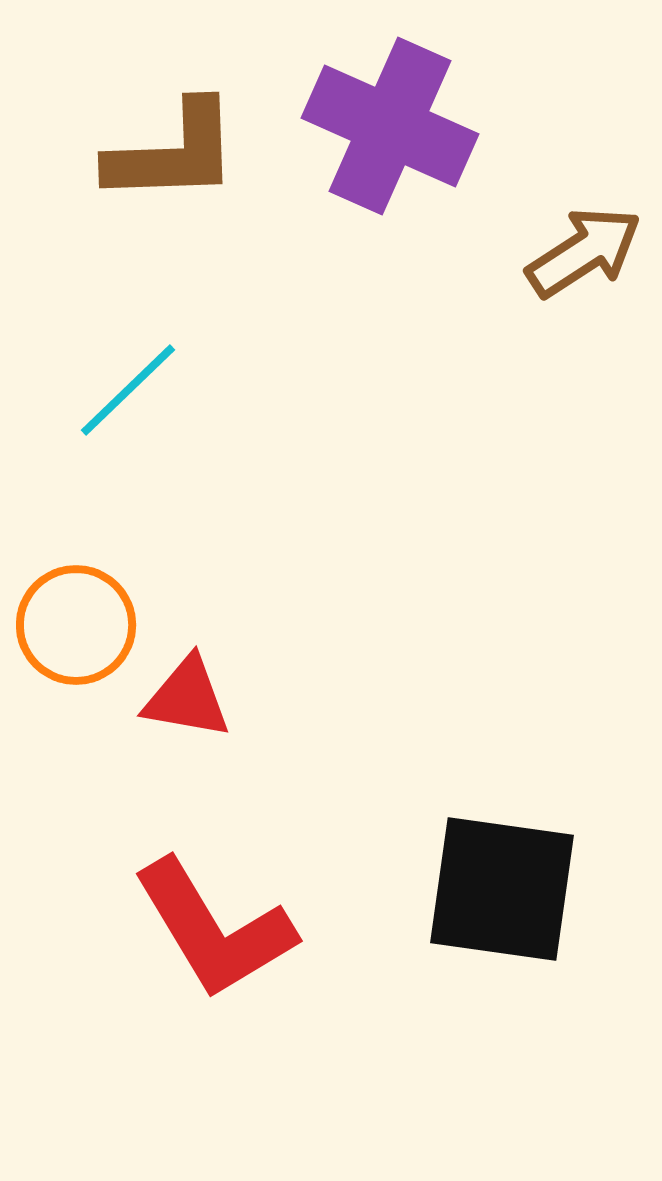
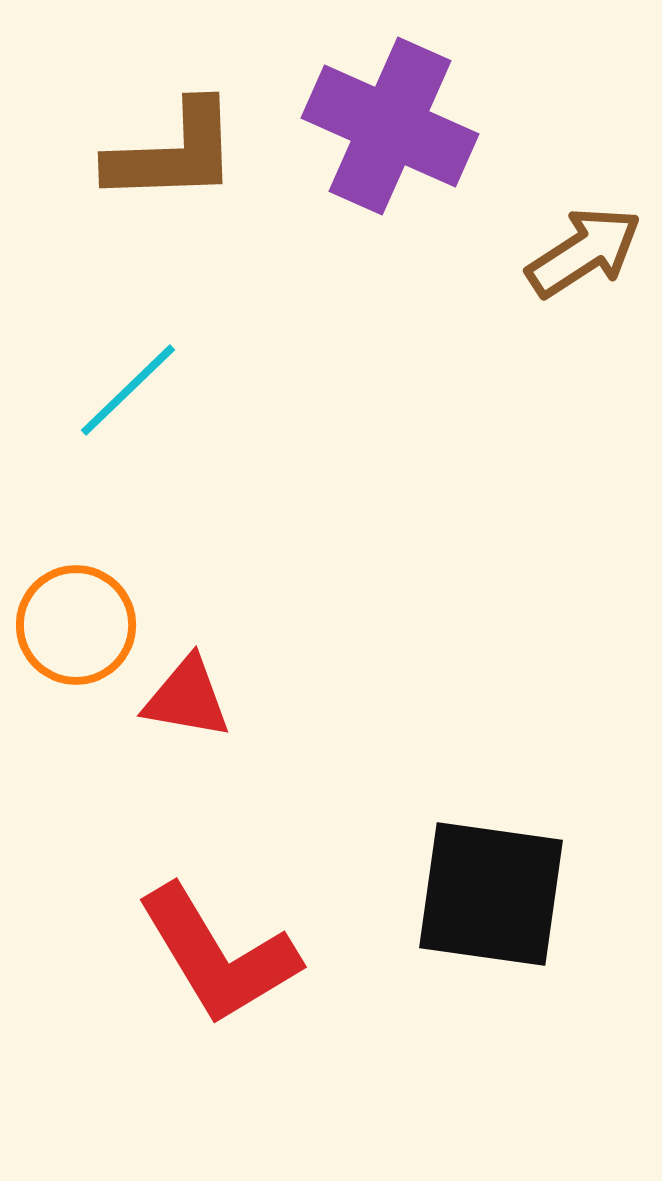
black square: moved 11 px left, 5 px down
red L-shape: moved 4 px right, 26 px down
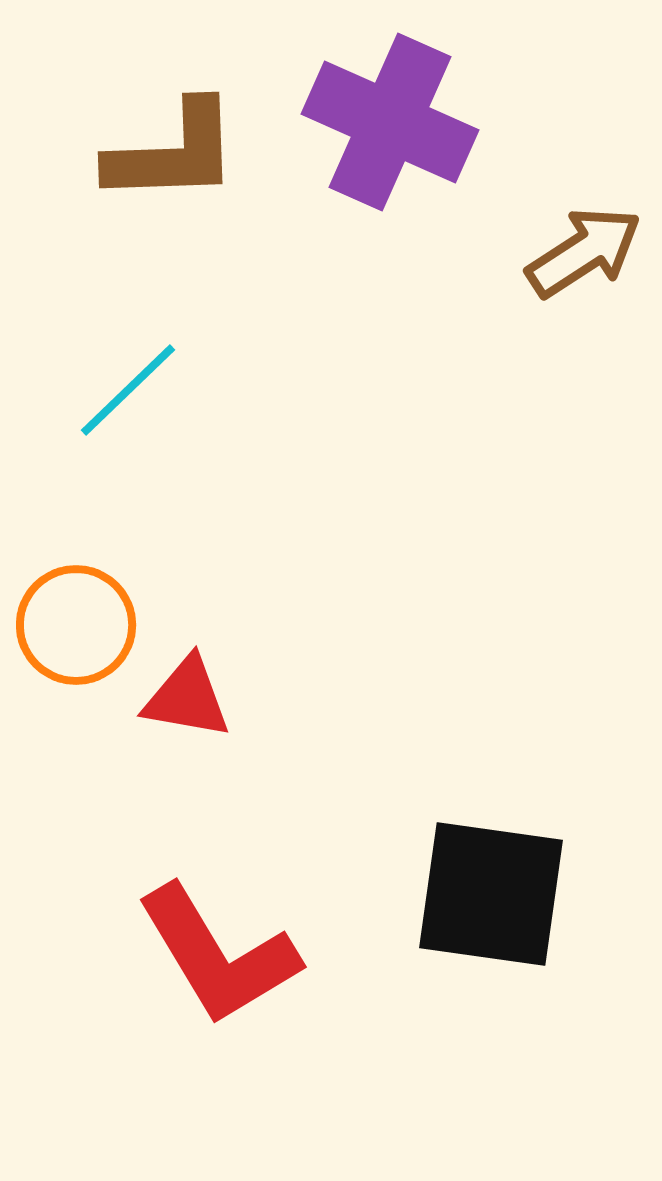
purple cross: moved 4 px up
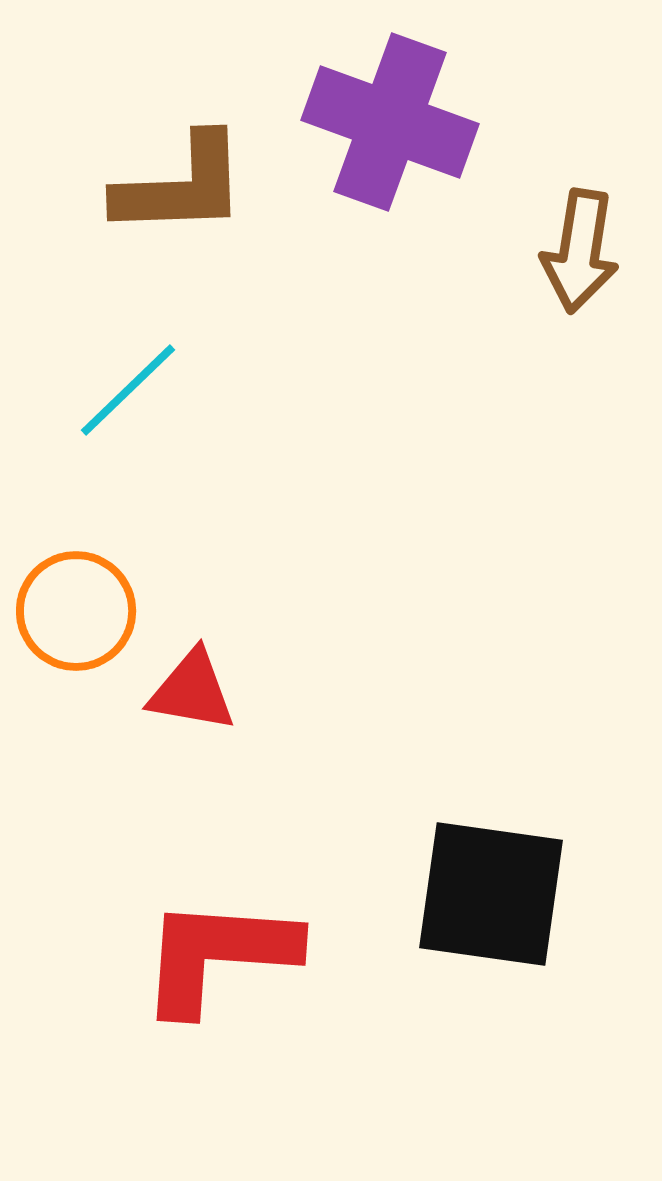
purple cross: rotated 4 degrees counterclockwise
brown L-shape: moved 8 px right, 33 px down
brown arrow: moved 4 px left, 1 px up; rotated 132 degrees clockwise
orange circle: moved 14 px up
red triangle: moved 5 px right, 7 px up
red L-shape: rotated 125 degrees clockwise
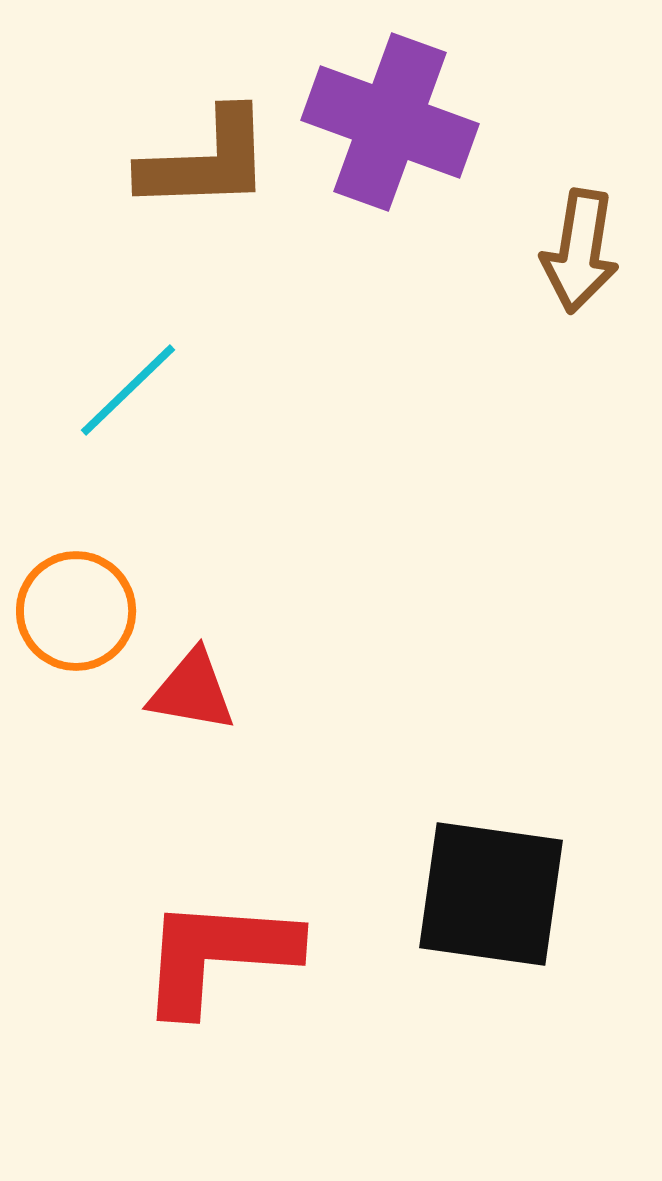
brown L-shape: moved 25 px right, 25 px up
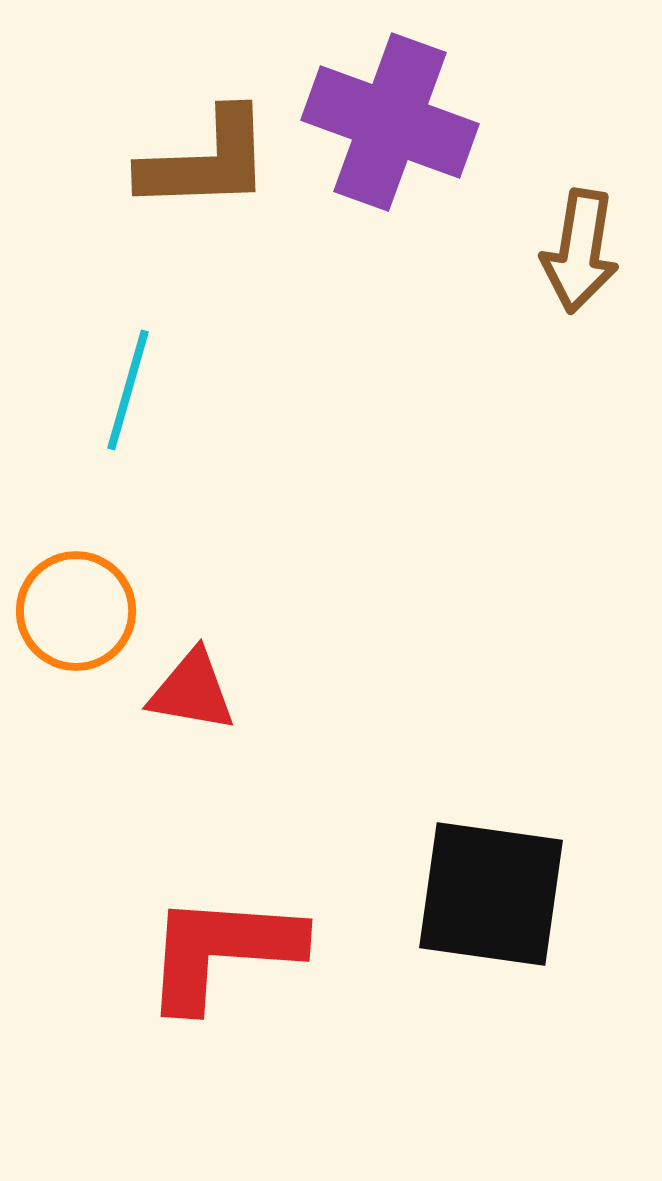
cyan line: rotated 30 degrees counterclockwise
red L-shape: moved 4 px right, 4 px up
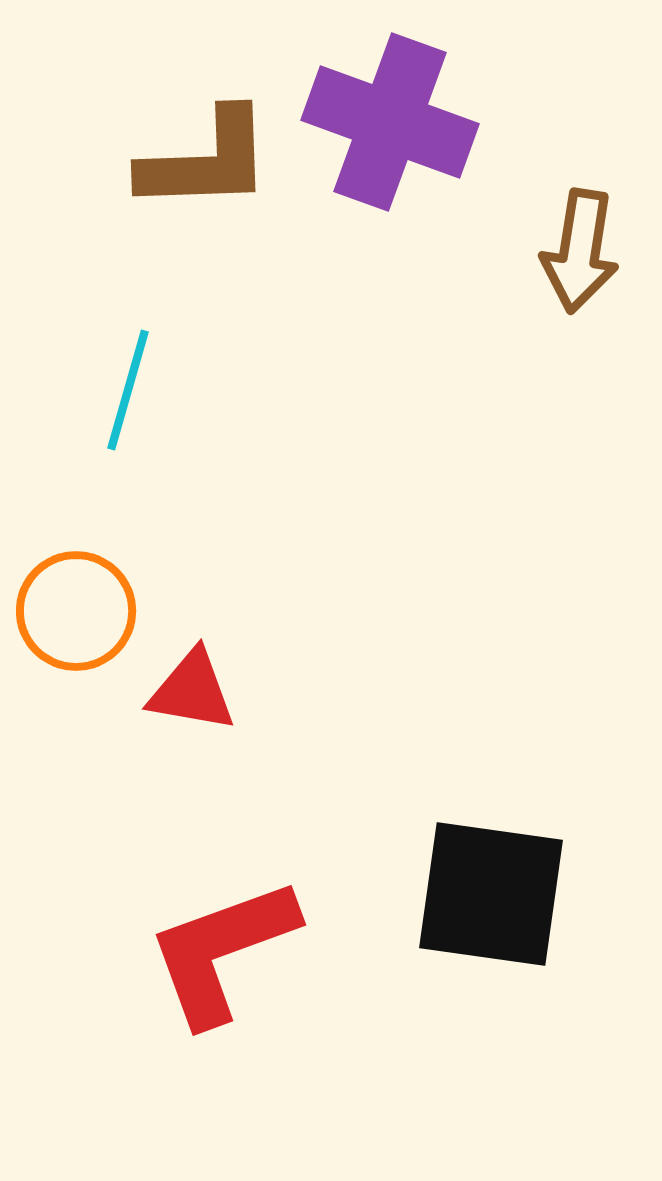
red L-shape: rotated 24 degrees counterclockwise
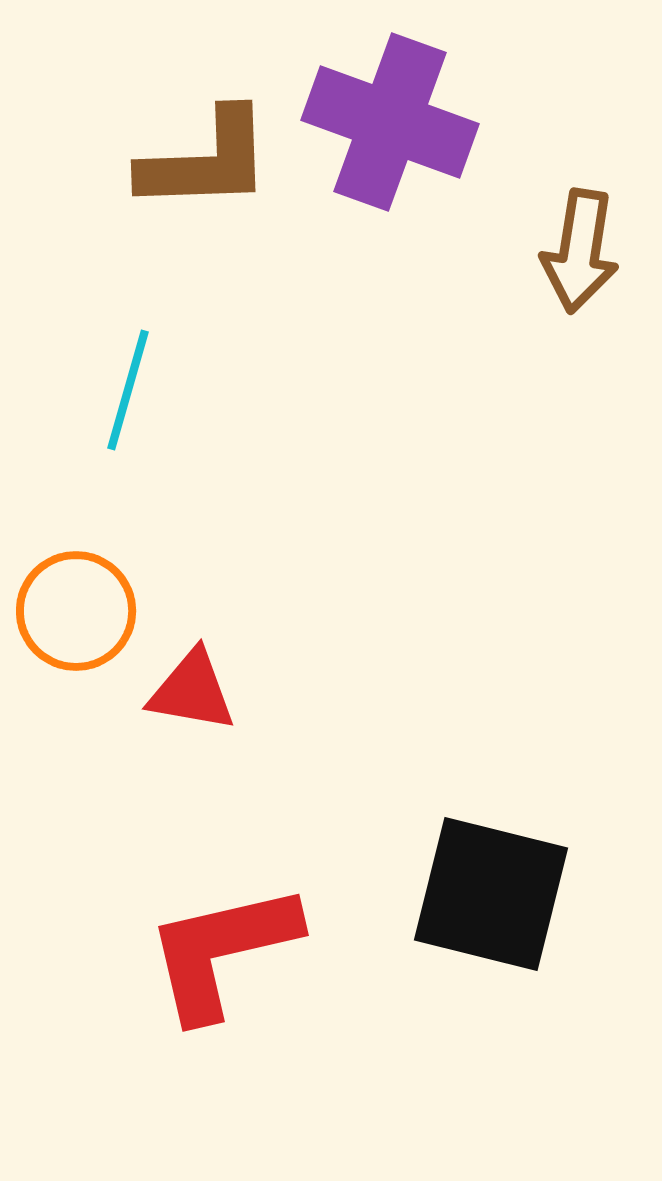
black square: rotated 6 degrees clockwise
red L-shape: rotated 7 degrees clockwise
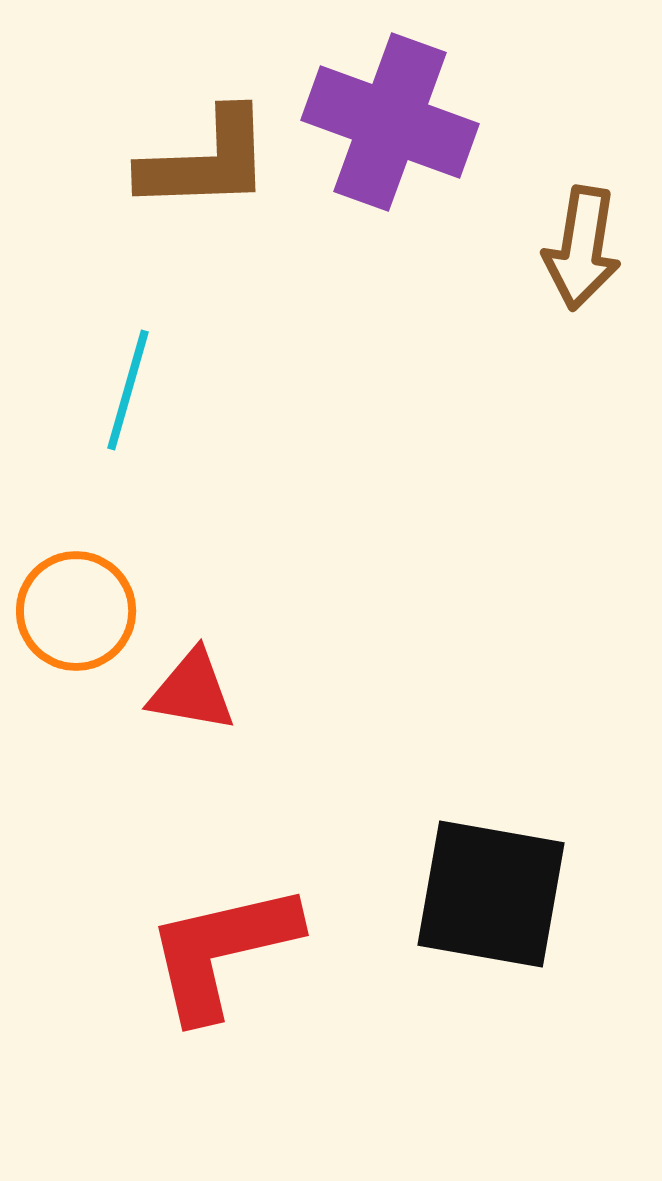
brown arrow: moved 2 px right, 3 px up
black square: rotated 4 degrees counterclockwise
